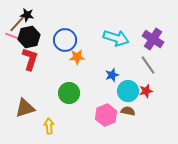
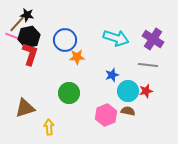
red L-shape: moved 5 px up
gray line: rotated 48 degrees counterclockwise
yellow arrow: moved 1 px down
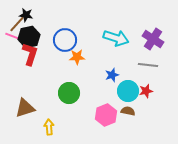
black star: moved 1 px left
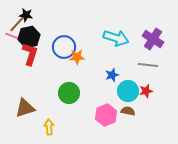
blue circle: moved 1 px left, 7 px down
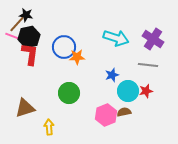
red L-shape: rotated 10 degrees counterclockwise
brown semicircle: moved 4 px left, 1 px down; rotated 24 degrees counterclockwise
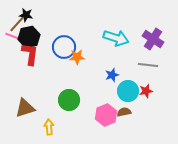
green circle: moved 7 px down
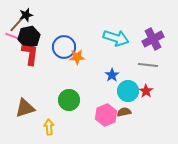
black star: rotated 24 degrees counterclockwise
purple cross: rotated 30 degrees clockwise
blue star: rotated 16 degrees counterclockwise
red star: rotated 24 degrees counterclockwise
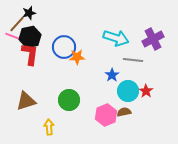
black star: moved 3 px right, 2 px up
black hexagon: moved 1 px right
gray line: moved 15 px left, 5 px up
brown triangle: moved 1 px right, 7 px up
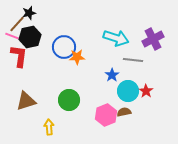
red L-shape: moved 11 px left, 2 px down
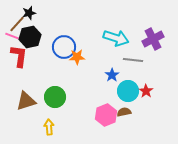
green circle: moved 14 px left, 3 px up
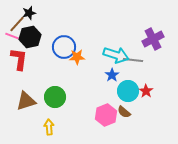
cyan arrow: moved 17 px down
red L-shape: moved 3 px down
brown semicircle: rotated 128 degrees counterclockwise
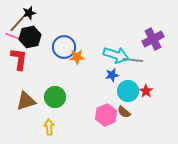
blue star: rotated 24 degrees clockwise
